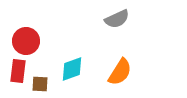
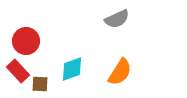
red rectangle: rotated 50 degrees counterclockwise
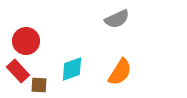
brown square: moved 1 px left, 1 px down
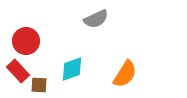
gray semicircle: moved 21 px left
orange semicircle: moved 5 px right, 2 px down
